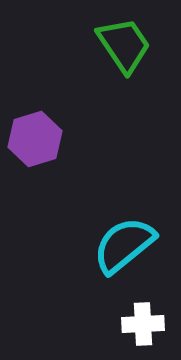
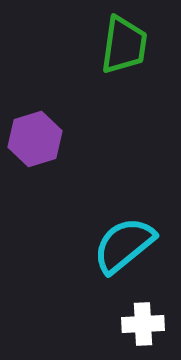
green trapezoid: rotated 42 degrees clockwise
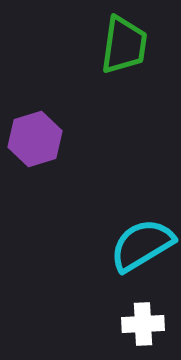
cyan semicircle: moved 18 px right; rotated 8 degrees clockwise
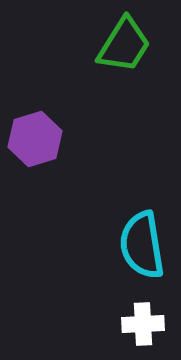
green trapezoid: rotated 24 degrees clockwise
cyan semicircle: rotated 68 degrees counterclockwise
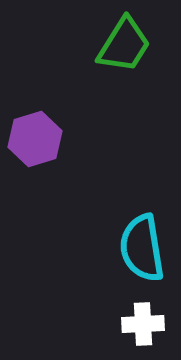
cyan semicircle: moved 3 px down
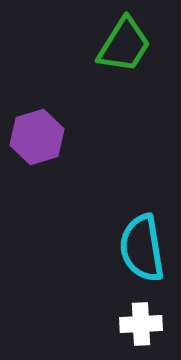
purple hexagon: moved 2 px right, 2 px up
white cross: moved 2 px left
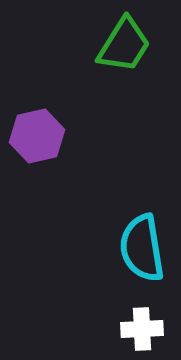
purple hexagon: moved 1 px up; rotated 4 degrees clockwise
white cross: moved 1 px right, 5 px down
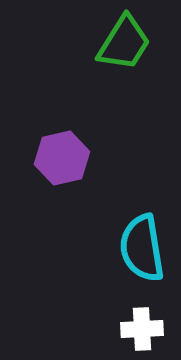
green trapezoid: moved 2 px up
purple hexagon: moved 25 px right, 22 px down
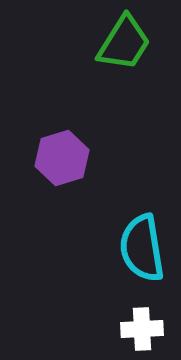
purple hexagon: rotated 4 degrees counterclockwise
